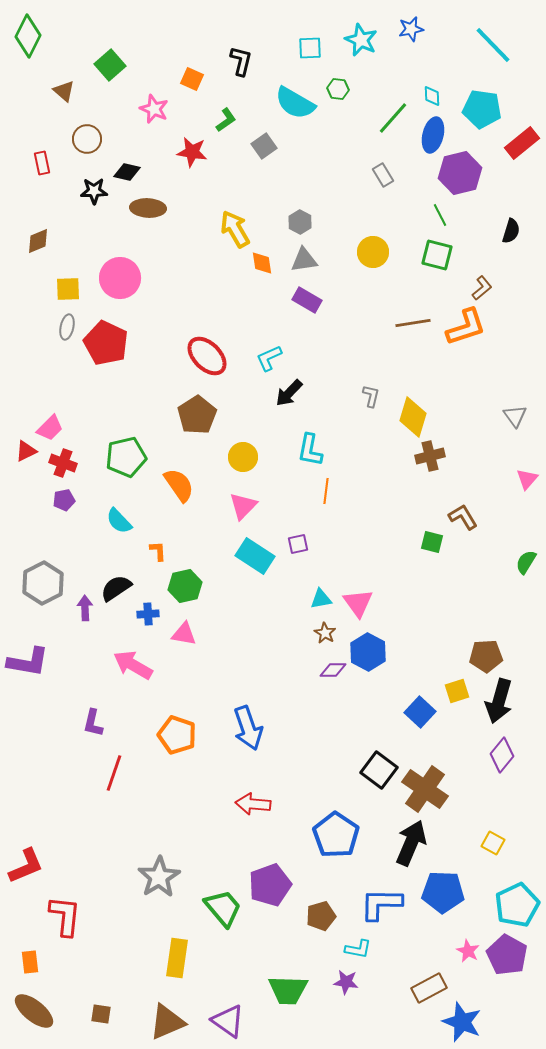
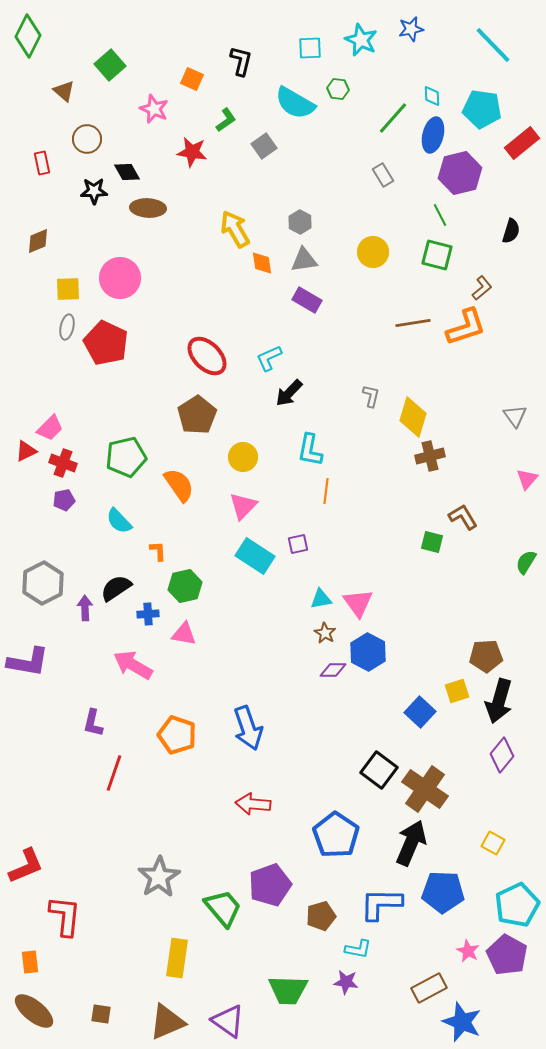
black diamond at (127, 172): rotated 48 degrees clockwise
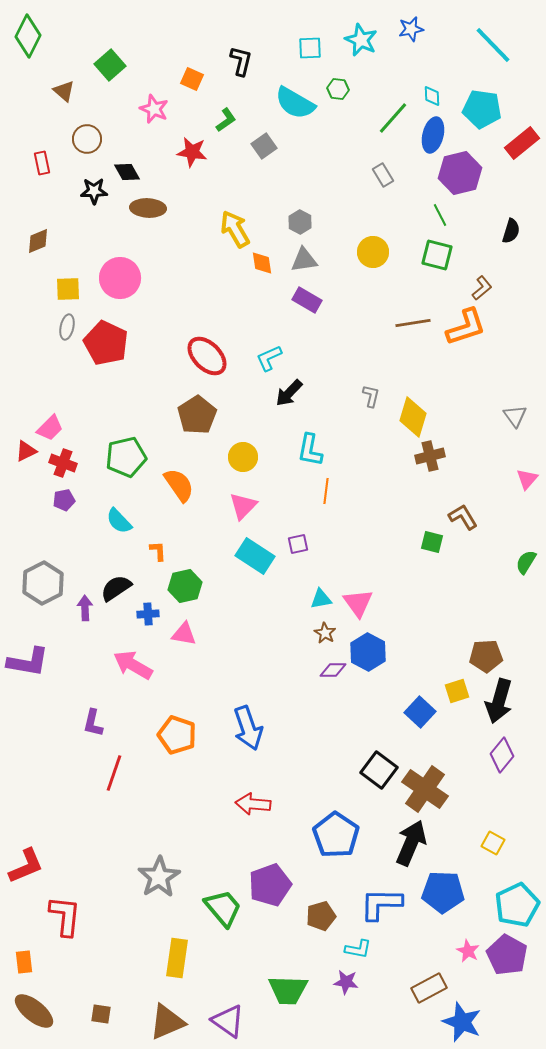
orange rectangle at (30, 962): moved 6 px left
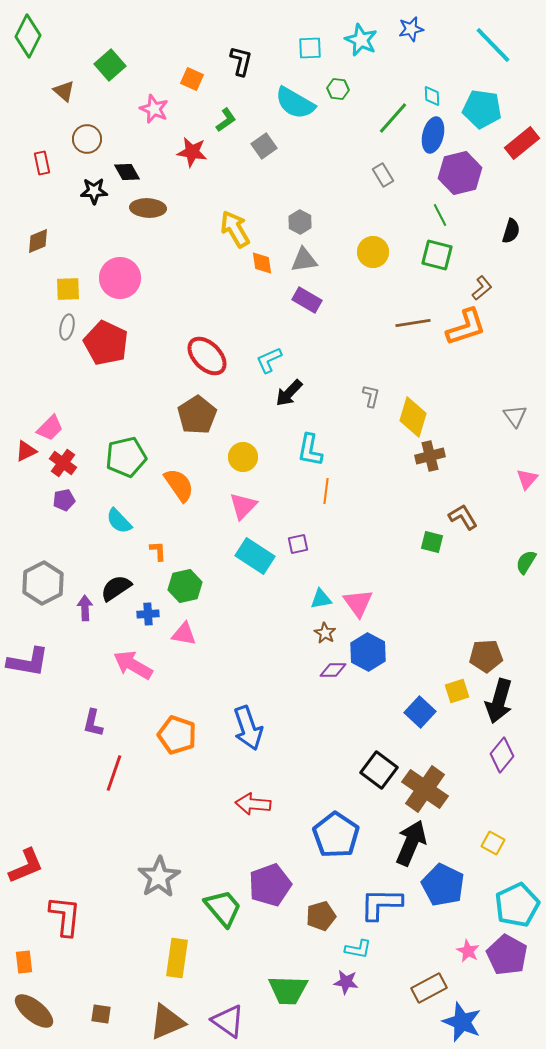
cyan L-shape at (269, 358): moved 2 px down
red cross at (63, 463): rotated 16 degrees clockwise
blue pentagon at (443, 892): moved 7 px up; rotated 24 degrees clockwise
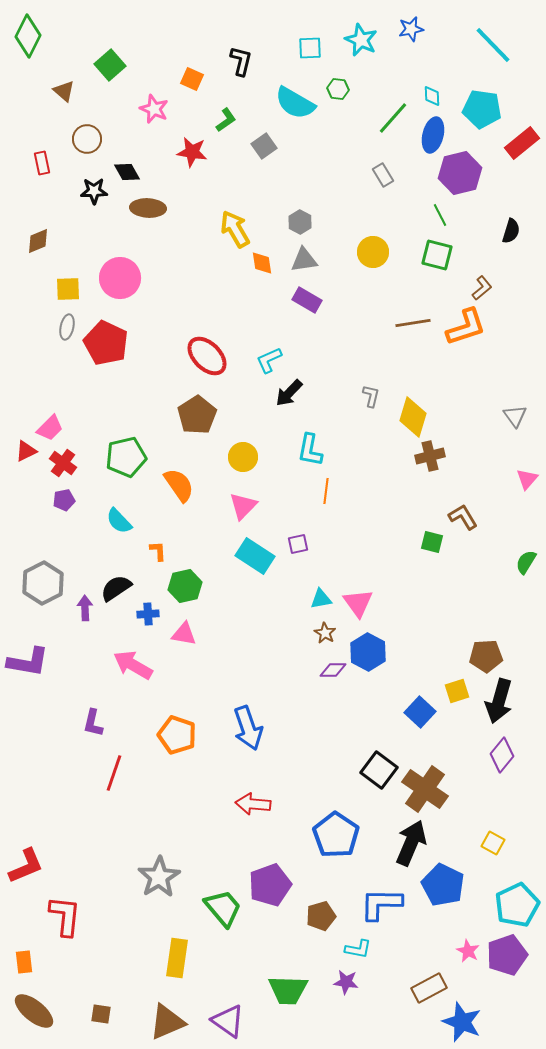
purple pentagon at (507, 955): rotated 24 degrees clockwise
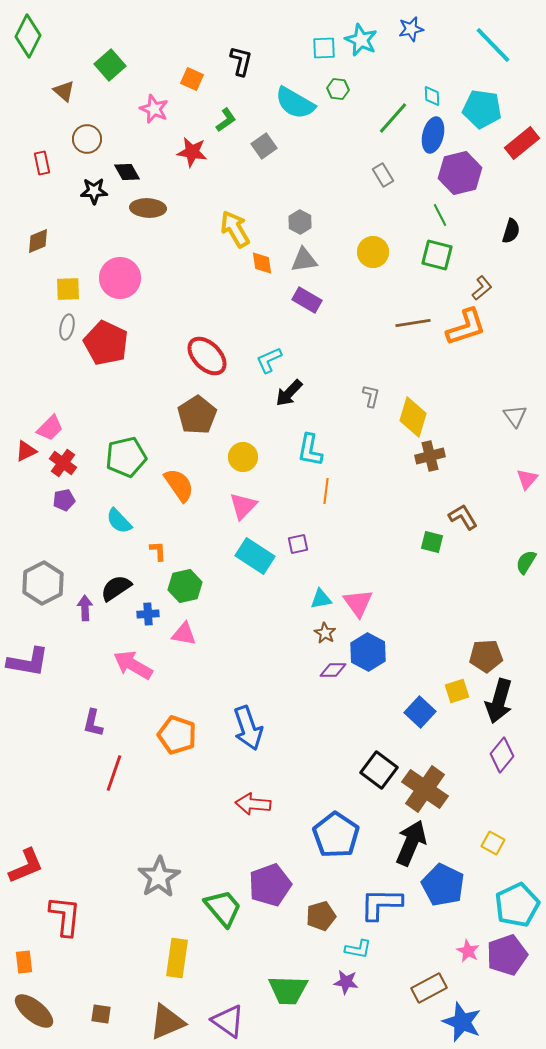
cyan square at (310, 48): moved 14 px right
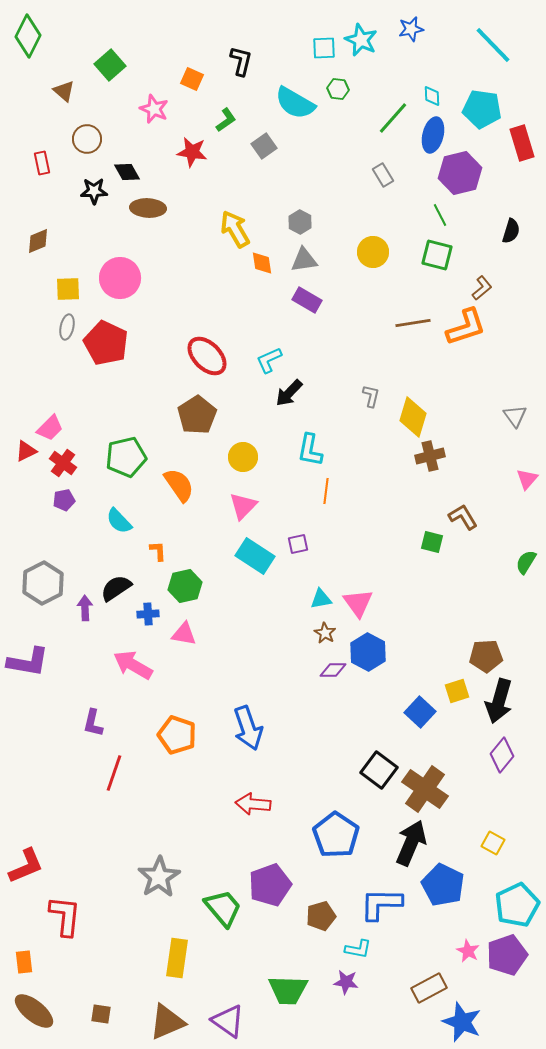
red rectangle at (522, 143): rotated 68 degrees counterclockwise
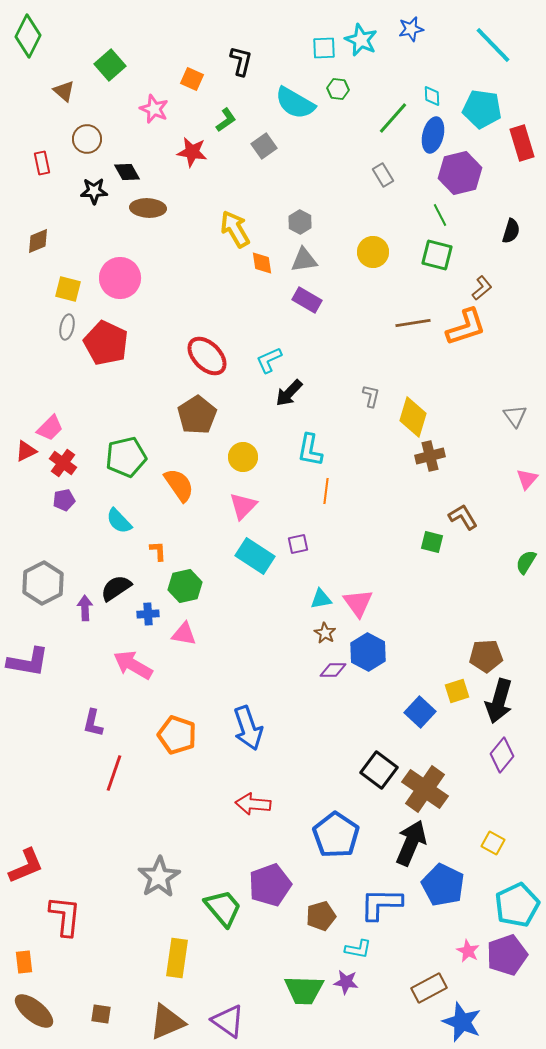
yellow square at (68, 289): rotated 16 degrees clockwise
green trapezoid at (288, 990): moved 16 px right
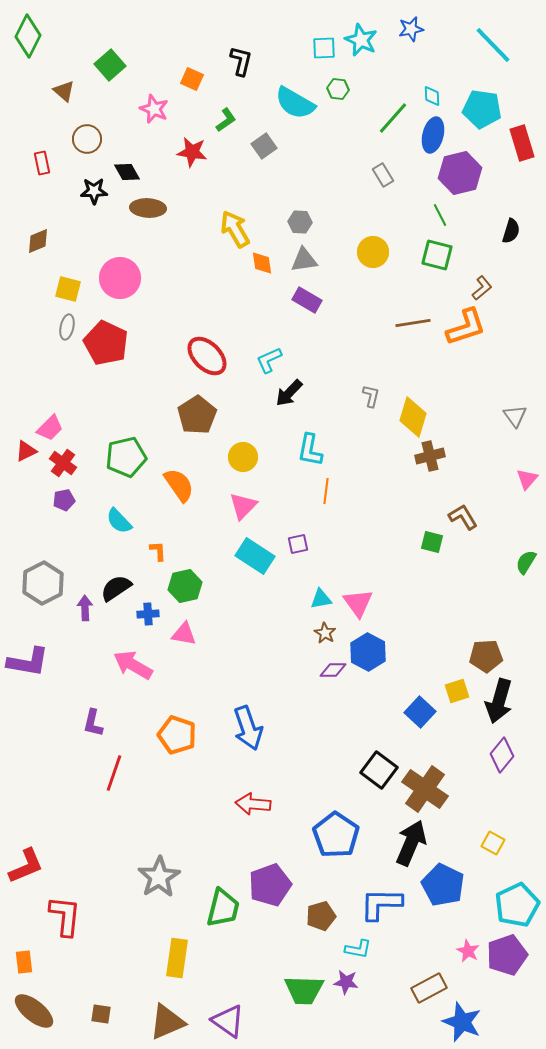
gray hexagon at (300, 222): rotated 25 degrees counterclockwise
green trapezoid at (223, 908): rotated 54 degrees clockwise
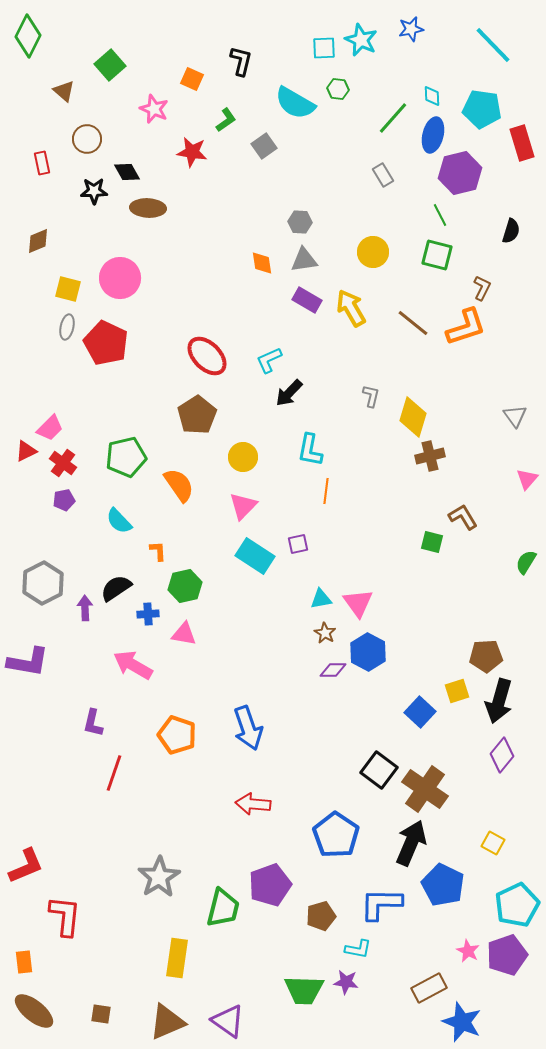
yellow arrow at (235, 229): moved 116 px right, 79 px down
brown L-shape at (482, 288): rotated 25 degrees counterclockwise
brown line at (413, 323): rotated 48 degrees clockwise
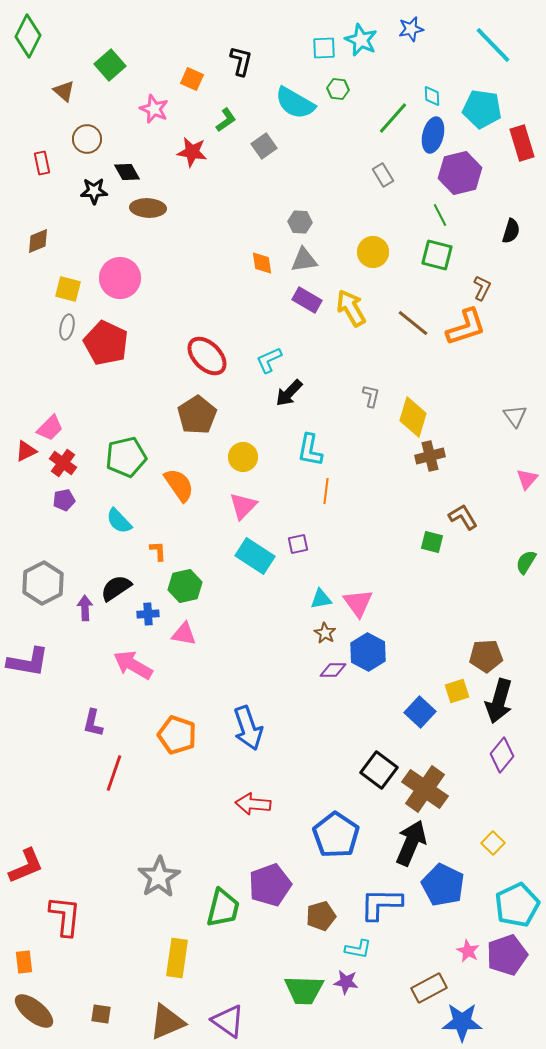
yellow square at (493, 843): rotated 15 degrees clockwise
blue star at (462, 1022): rotated 21 degrees counterclockwise
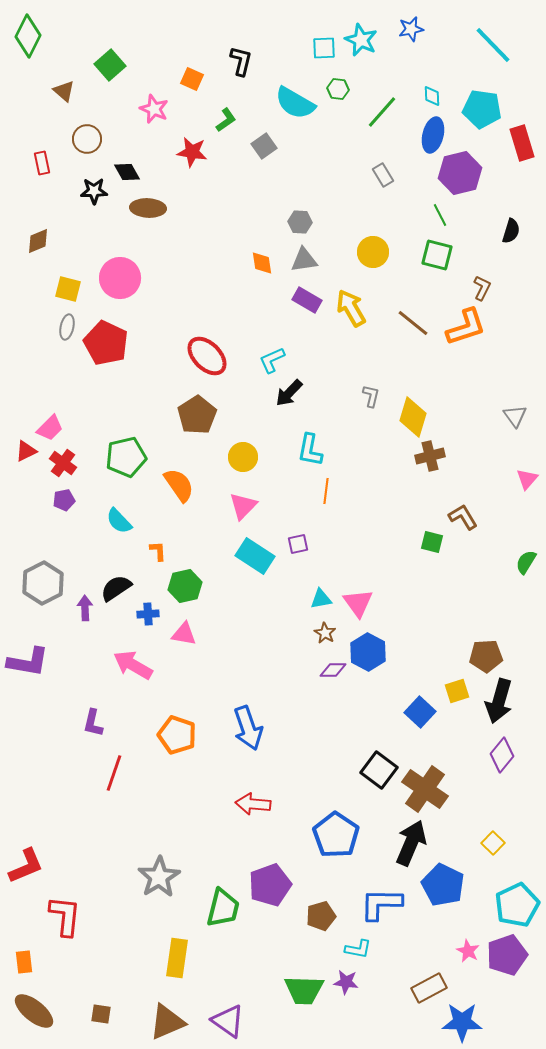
green line at (393, 118): moved 11 px left, 6 px up
cyan L-shape at (269, 360): moved 3 px right
